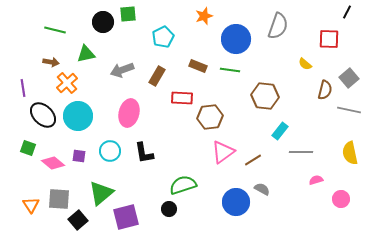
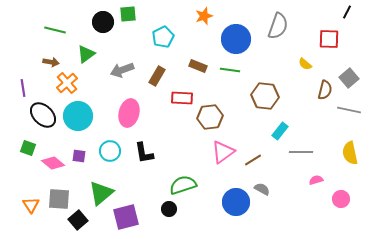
green triangle at (86, 54): rotated 24 degrees counterclockwise
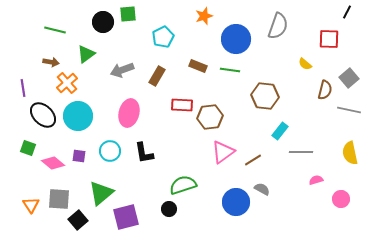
red rectangle at (182, 98): moved 7 px down
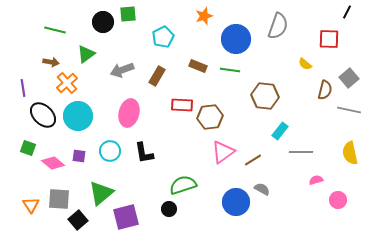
pink circle at (341, 199): moved 3 px left, 1 px down
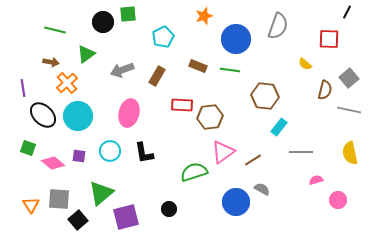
cyan rectangle at (280, 131): moved 1 px left, 4 px up
green semicircle at (183, 185): moved 11 px right, 13 px up
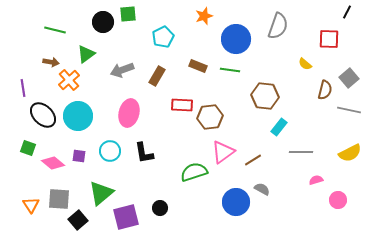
orange cross at (67, 83): moved 2 px right, 3 px up
yellow semicircle at (350, 153): rotated 105 degrees counterclockwise
black circle at (169, 209): moved 9 px left, 1 px up
